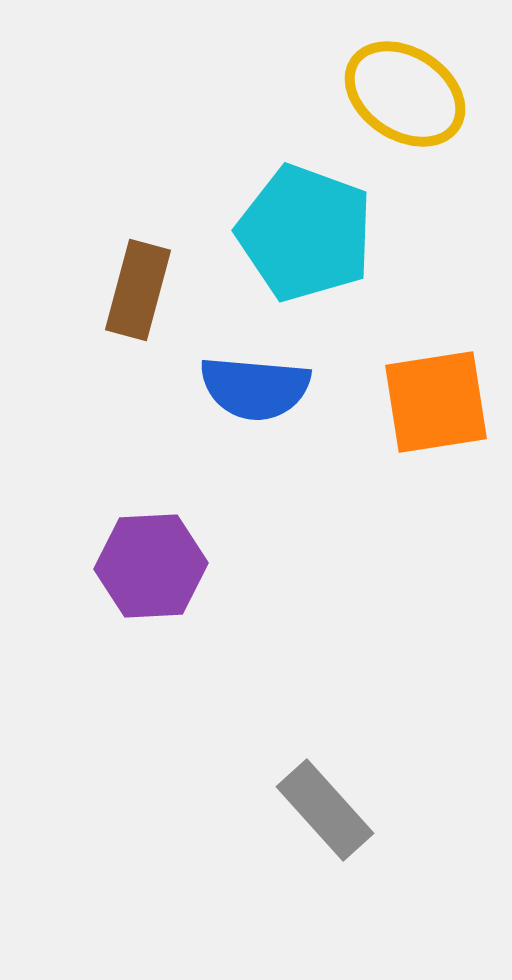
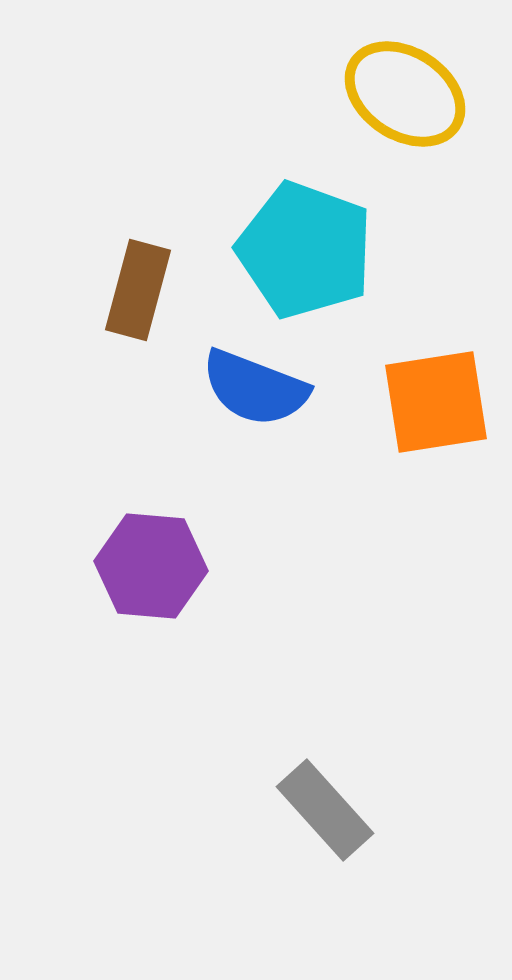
cyan pentagon: moved 17 px down
blue semicircle: rotated 16 degrees clockwise
purple hexagon: rotated 8 degrees clockwise
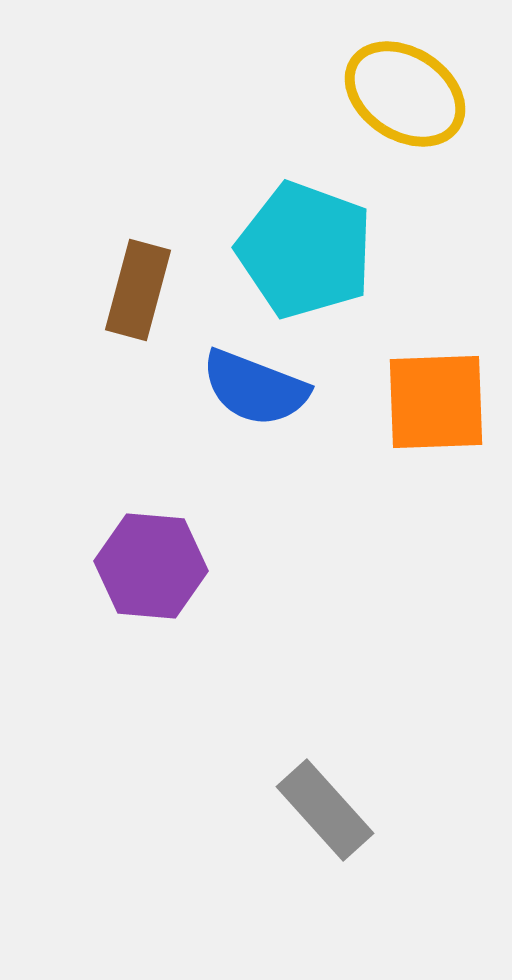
orange square: rotated 7 degrees clockwise
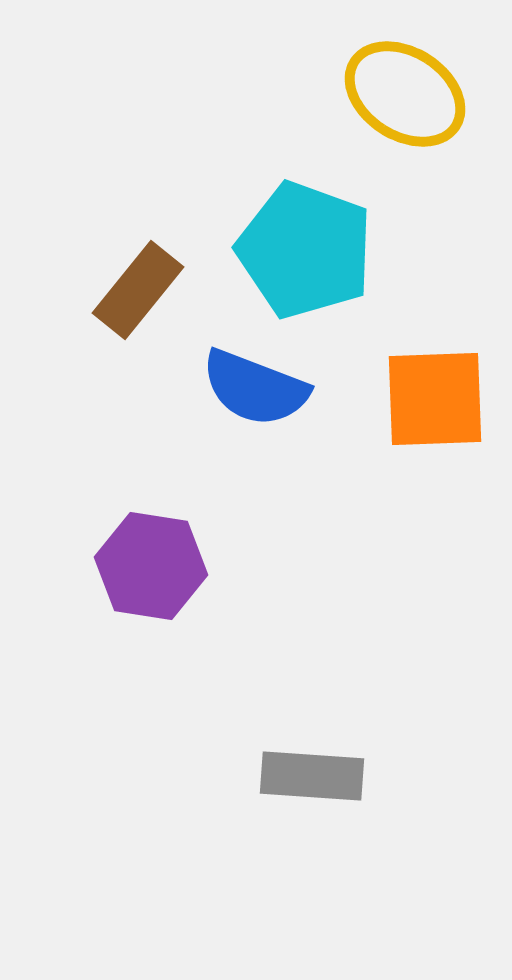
brown rectangle: rotated 24 degrees clockwise
orange square: moved 1 px left, 3 px up
purple hexagon: rotated 4 degrees clockwise
gray rectangle: moved 13 px left, 34 px up; rotated 44 degrees counterclockwise
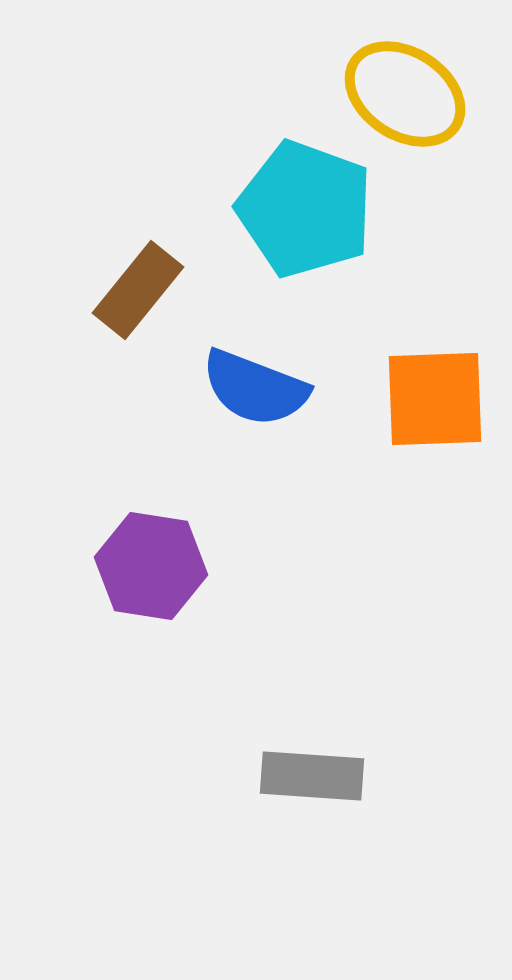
cyan pentagon: moved 41 px up
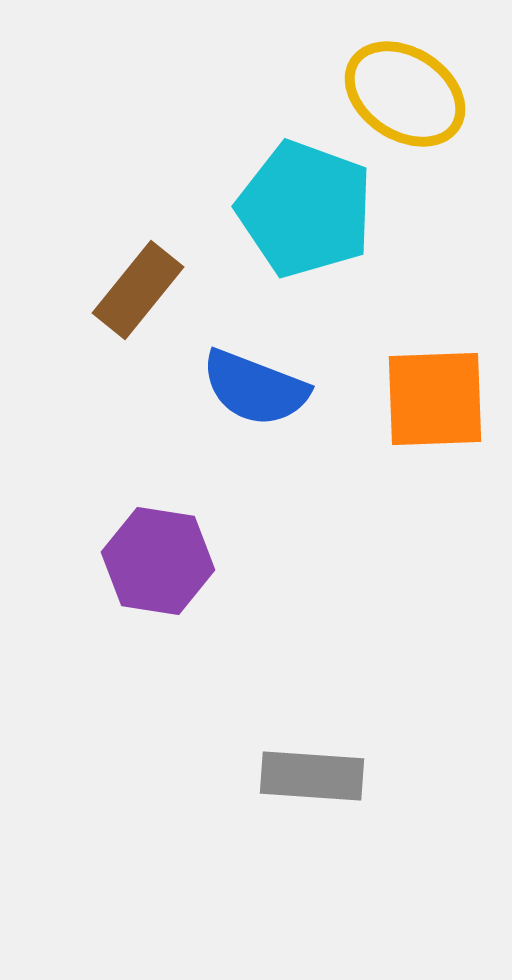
purple hexagon: moved 7 px right, 5 px up
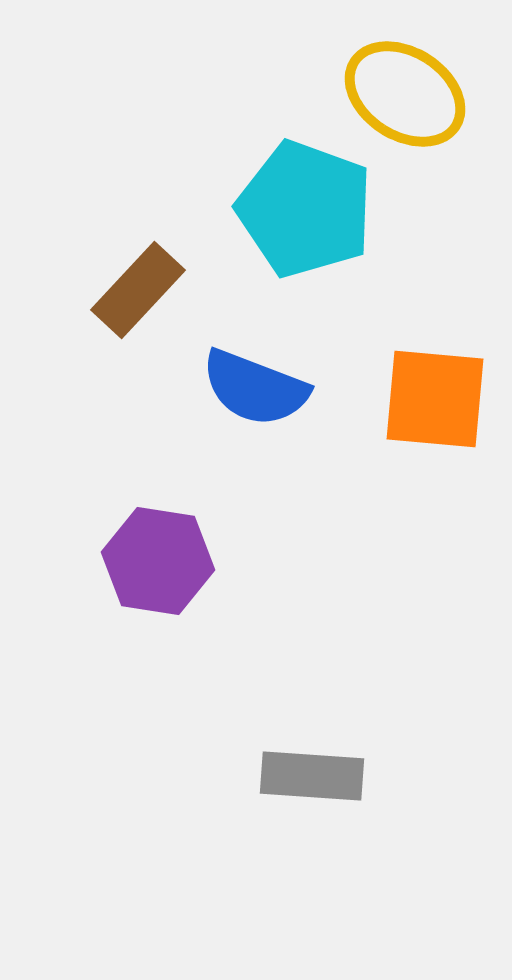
brown rectangle: rotated 4 degrees clockwise
orange square: rotated 7 degrees clockwise
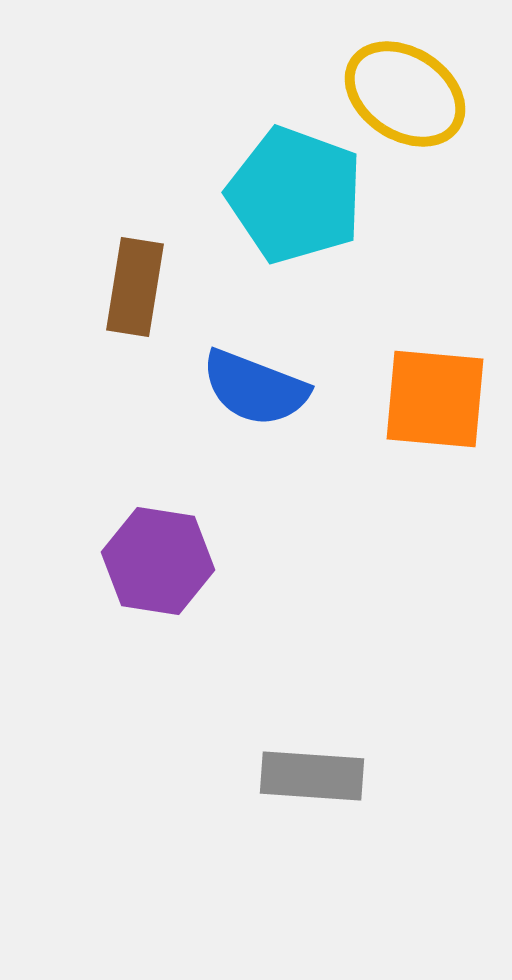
cyan pentagon: moved 10 px left, 14 px up
brown rectangle: moved 3 px left, 3 px up; rotated 34 degrees counterclockwise
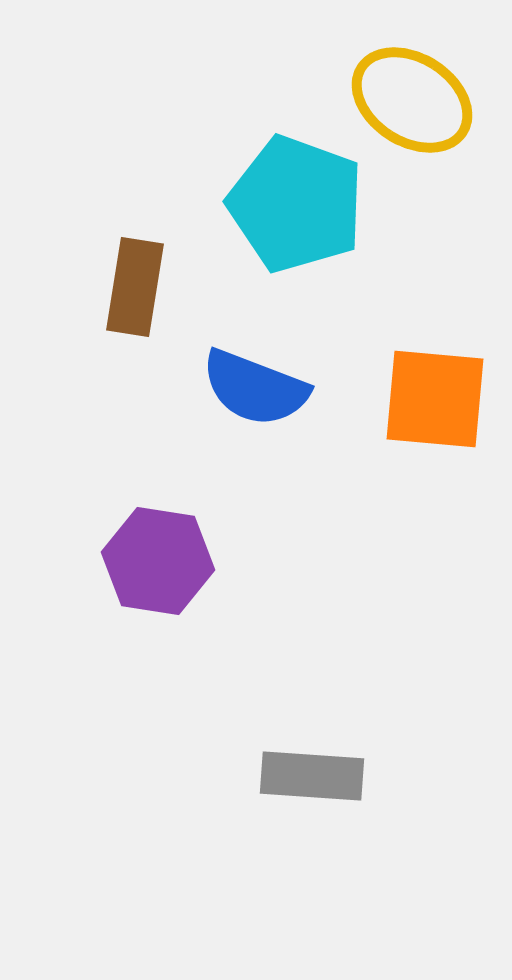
yellow ellipse: moved 7 px right, 6 px down
cyan pentagon: moved 1 px right, 9 px down
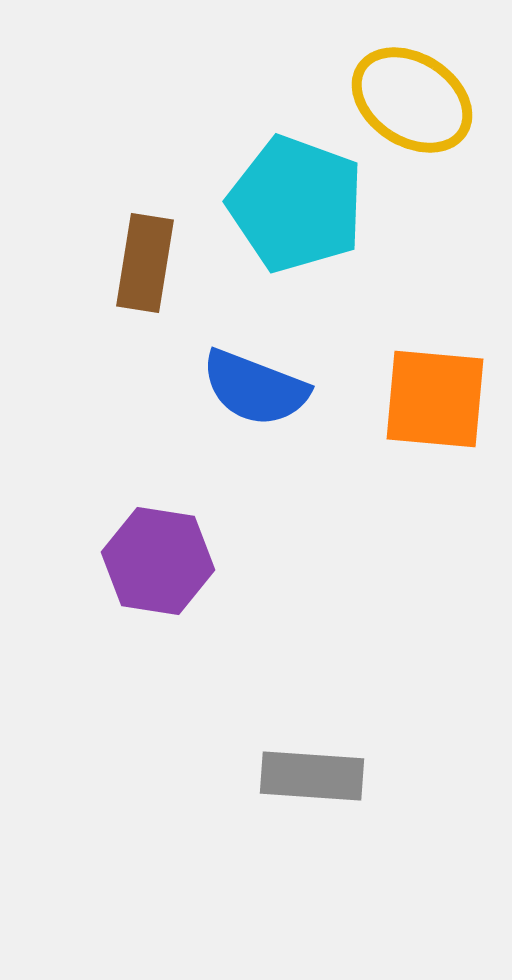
brown rectangle: moved 10 px right, 24 px up
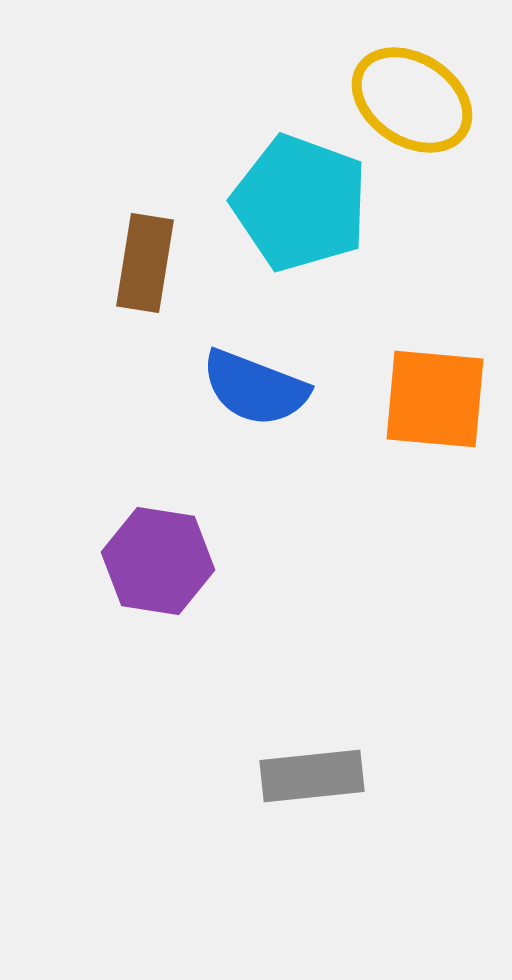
cyan pentagon: moved 4 px right, 1 px up
gray rectangle: rotated 10 degrees counterclockwise
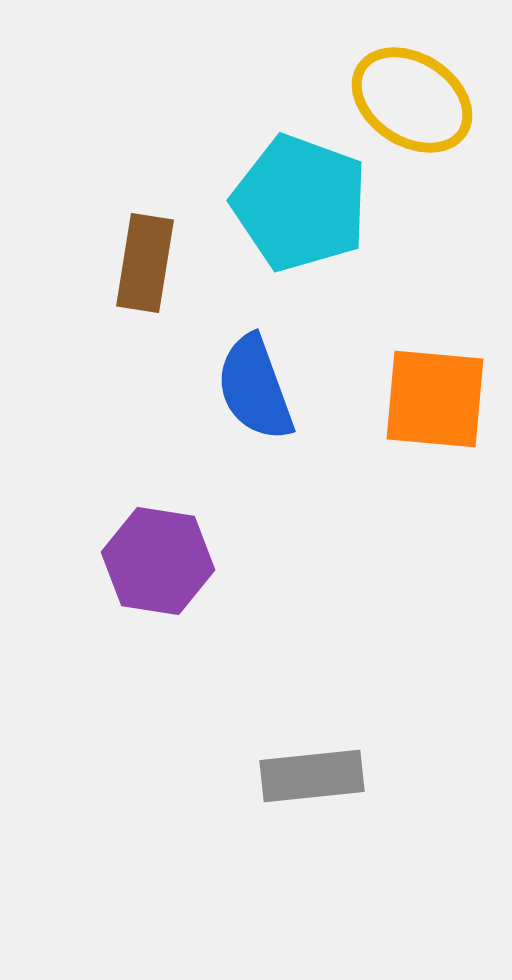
blue semicircle: rotated 49 degrees clockwise
